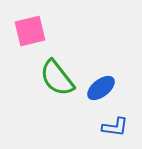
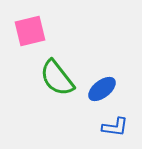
blue ellipse: moved 1 px right, 1 px down
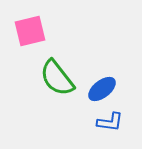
blue L-shape: moved 5 px left, 5 px up
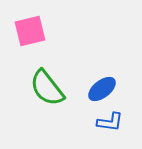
green semicircle: moved 10 px left, 10 px down
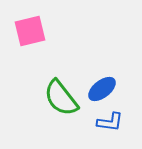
green semicircle: moved 14 px right, 10 px down
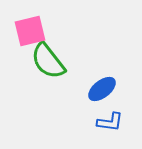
green semicircle: moved 13 px left, 37 px up
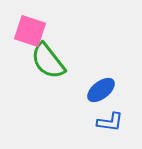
pink square: rotated 32 degrees clockwise
blue ellipse: moved 1 px left, 1 px down
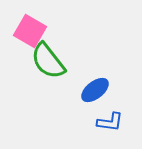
pink square: rotated 12 degrees clockwise
blue ellipse: moved 6 px left
